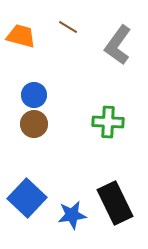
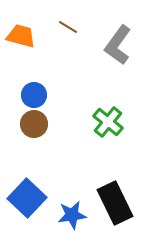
green cross: rotated 36 degrees clockwise
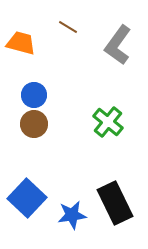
orange trapezoid: moved 7 px down
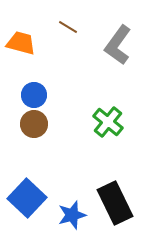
blue star: rotated 8 degrees counterclockwise
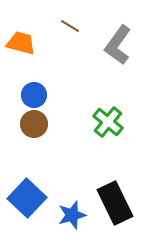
brown line: moved 2 px right, 1 px up
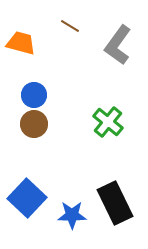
blue star: rotated 16 degrees clockwise
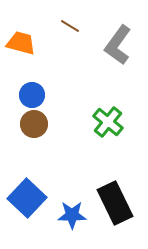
blue circle: moved 2 px left
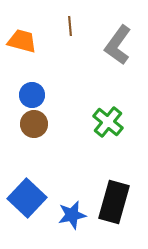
brown line: rotated 54 degrees clockwise
orange trapezoid: moved 1 px right, 2 px up
black rectangle: moved 1 px left, 1 px up; rotated 42 degrees clockwise
blue star: rotated 12 degrees counterclockwise
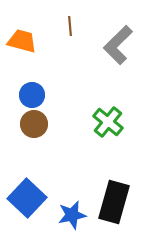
gray L-shape: rotated 9 degrees clockwise
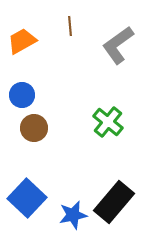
orange trapezoid: rotated 44 degrees counterclockwise
gray L-shape: rotated 9 degrees clockwise
blue circle: moved 10 px left
brown circle: moved 4 px down
black rectangle: rotated 24 degrees clockwise
blue star: moved 1 px right
